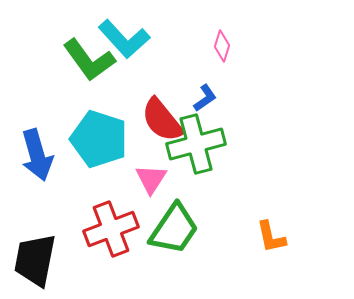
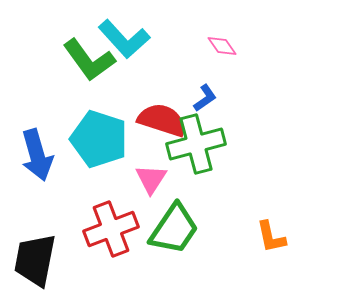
pink diamond: rotated 52 degrees counterclockwise
red semicircle: rotated 147 degrees clockwise
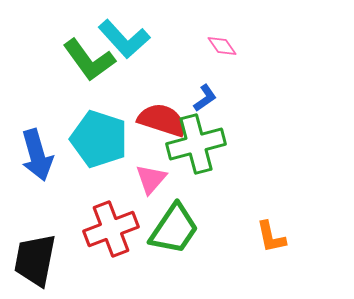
pink triangle: rotated 8 degrees clockwise
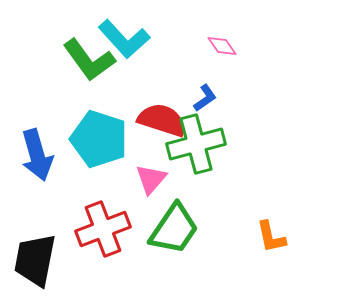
red cross: moved 8 px left
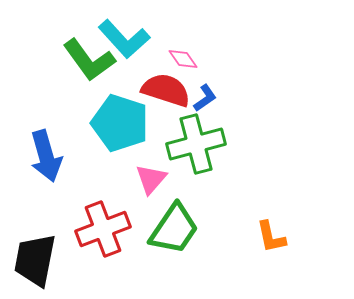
pink diamond: moved 39 px left, 13 px down
red semicircle: moved 4 px right, 30 px up
cyan pentagon: moved 21 px right, 16 px up
blue arrow: moved 9 px right, 1 px down
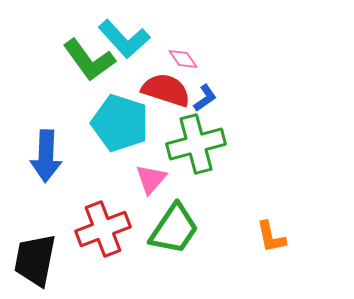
blue arrow: rotated 18 degrees clockwise
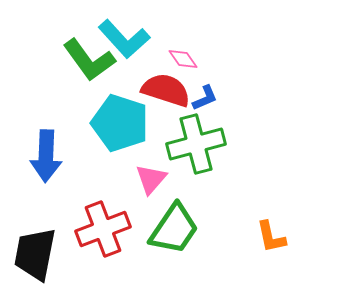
blue L-shape: rotated 12 degrees clockwise
black trapezoid: moved 6 px up
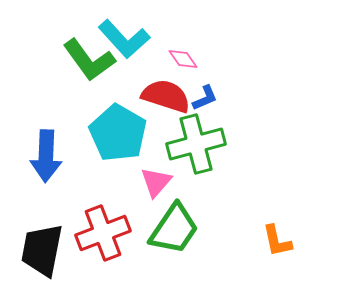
red semicircle: moved 6 px down
cyan pentagon: moved 2 px left, 10 px down; rotated 12 degrees clockwise
pink triangle: moved 5 px right, 3 px down
red cross: moved 4 px down
orange L-shape: moved 6 px right, 4 px down
black trapezoid: moved 7 px right, 4 px up
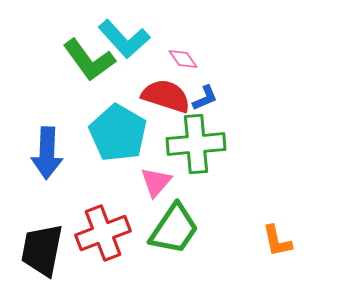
green cross: rotated 10 degrees clockwise
blue arrow: moved 1 px right, 3 px up
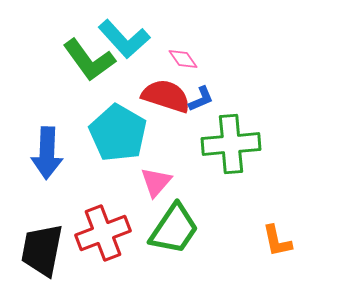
blue L-shape: moved 4 px left, 1 px down
green cross: moved 35 px right
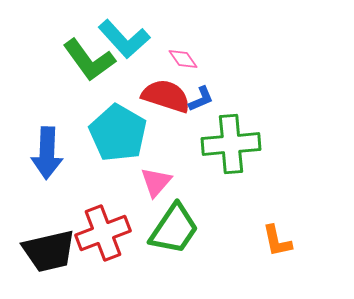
black trapezoid: moved 7 px right, 1 px down; rotated 114 degrees counterclockwise
